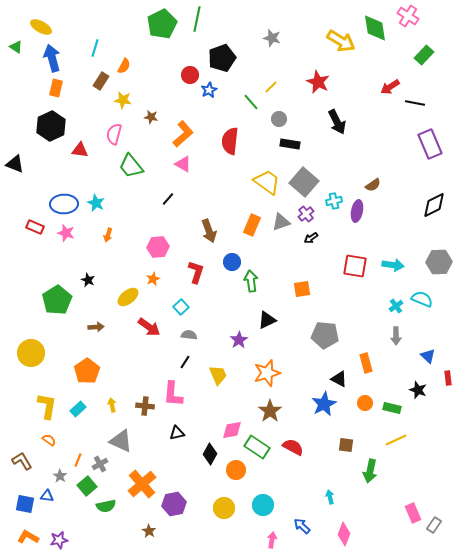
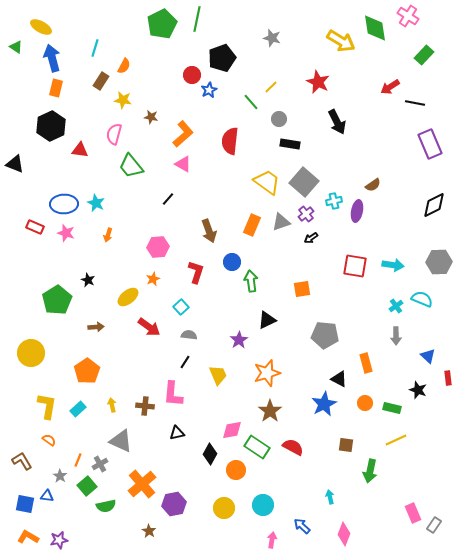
red circle at (190, 75): moved 2 px right
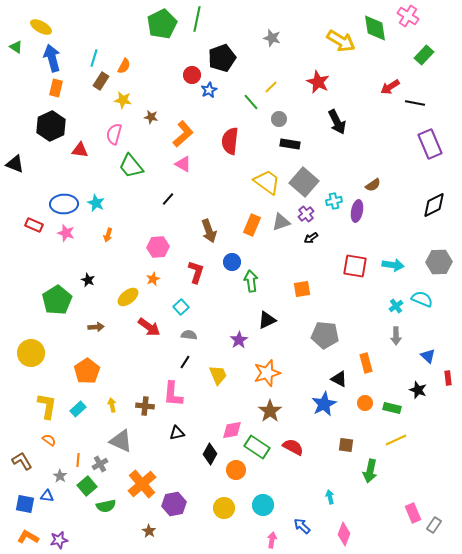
cyan line at (95, 48): moved 1 px left, 10 px down
red rectangle at (35, 227): moved 1 px left, 2 px up
orange line at (78, 460): rotated 16 degrees counterclockwise
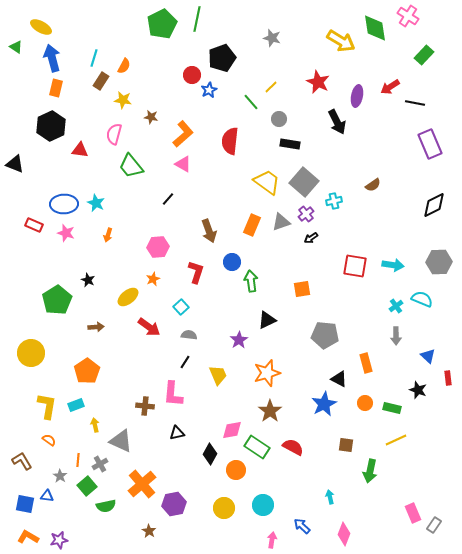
purple ellipse at (357, 211): moved 115 px up
yellow arrow at (112, 405): moved 17 px left, 20 px down
cyan rectangle at (78, 409): moved 2 px left, 4 px up; rotated 21 degrees clockwise
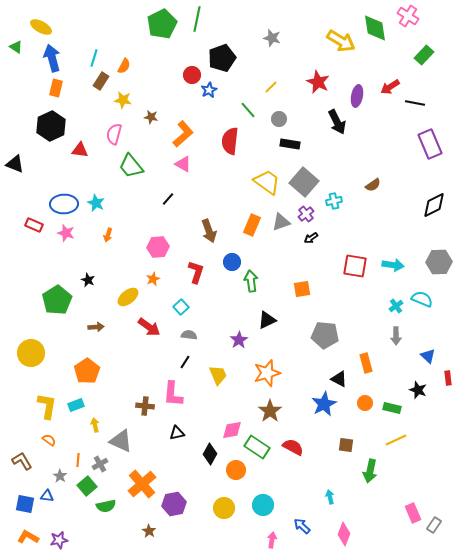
green line at (251, 102): moved 3 px left, 8 px down
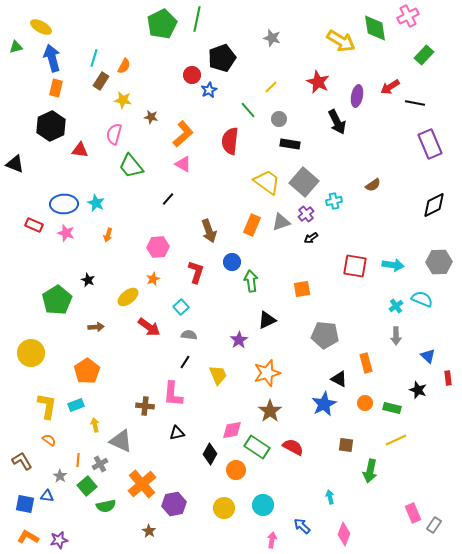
pink cross at (408, 16): rotated 30 degrees clockwise
green triangle at (16, 47): rotated 48 degrees counterclockwise
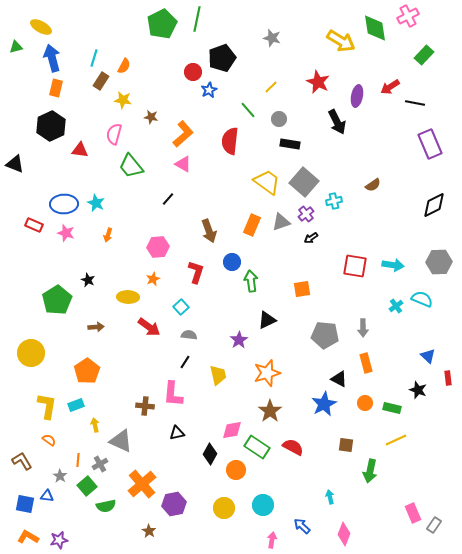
red circle at (192, 75): moved 1 px right, 3 px up
yellow ellipse at (128, 297): rotated 40 degrees clockwise
gray arrow at (396, 336): moved 33 px left, 8 px up
yellow trapezoid at (218, 375): rotated 10 degrees clockwise
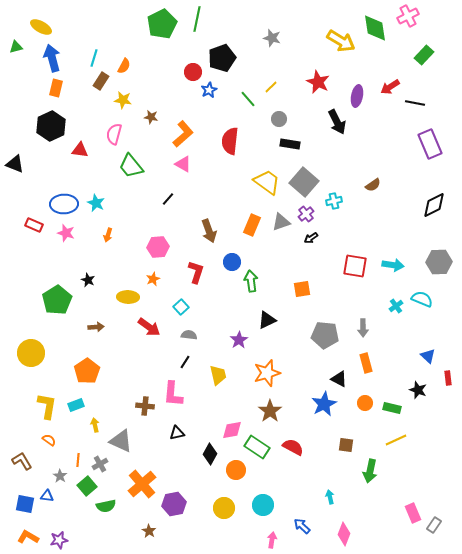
green line at (248, 110): moved 11 px up
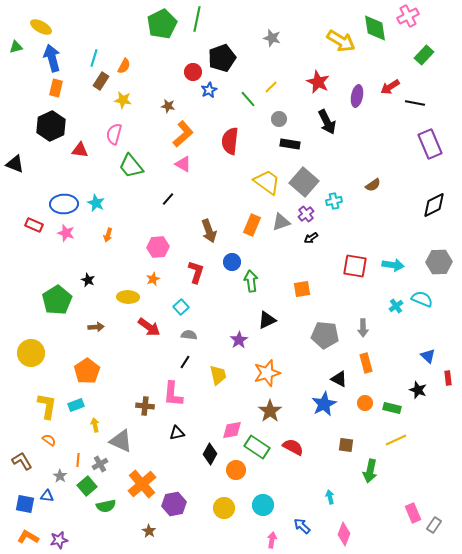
brown star at (151, 117): moved 17 px right, 11 px up
black arrow at (337, 122): moved 10 px left
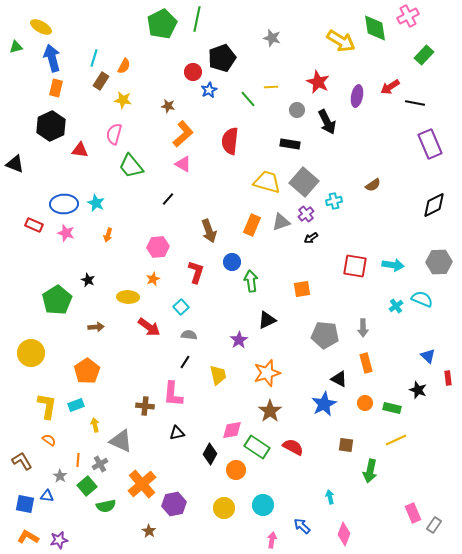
yellow line at (271, 87): rotated 40 degrees clockwise
gray circle at (279, 119): moved 18 px right, 9 px up
yellow trapezoid at (267, 182): rotated 20 degrees counterclockwise
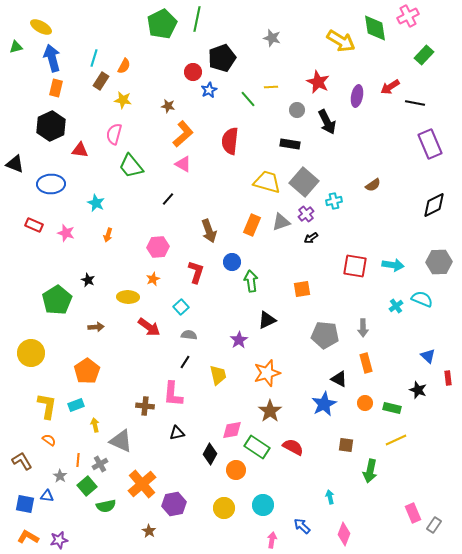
blue ellipse at (64, 204): moved 13 px left, 20 px up
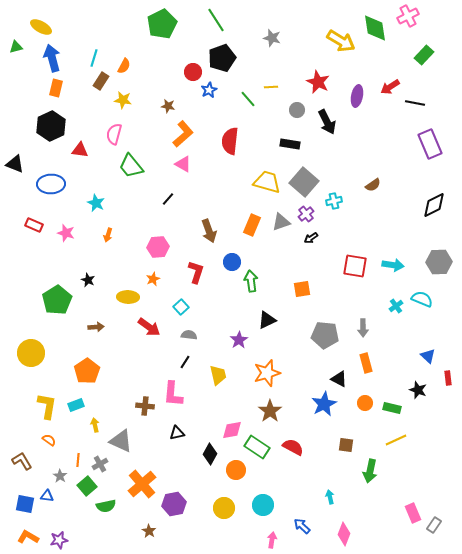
green line at (197, 19): moved 19 px right, 1 px down; rotated 45 degrees counterclockwise
